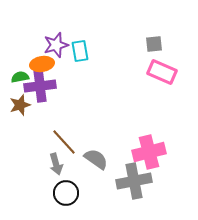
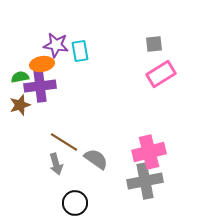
purple star: rotated 25 degrees clockwise
pink rectangle: moved 1 px left, 2 px down; rotated 56 degrees counterclockwise
brown line: rotated 16 degrees counterclockwise
gray cross: moved 11 px right
black circle: moved 9 px right, 10 px down
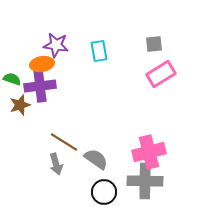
cyan rectangle: moved 19 px right
green semicircle: moved 8 px left, 2 px down; rotated 30 degrees clockwise
gray cross: rotated 12 degrees clockwise
black circle: moved 29 px right, 11 px up
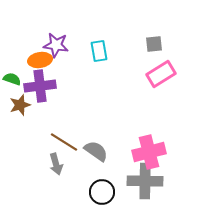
orange ellipse: moved 2 px left, 4 px up
gray semicircle: moved 8 px up
black circle: moved 2 px left
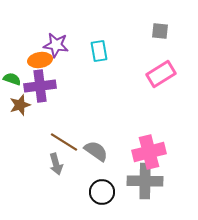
gray square: moved 6 px right, 13 px up; rotated 12 degrees clockwise
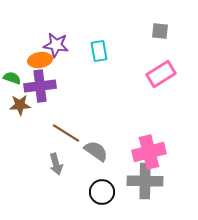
green semicircle: moved 1 px up
brown star: rotated 15 degrees clockwise
brown line: moved 2 px right, 9 px up
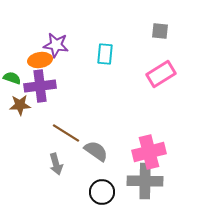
cyan rectangle: moved 6 px right, 3 px down; rotated 15 degrees clockwise
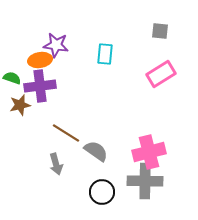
brown star: rotated 10 degrees counterclockwise
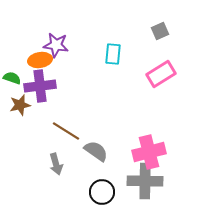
gray square: rotated 30 degrees counterclockwise
cyan rectangle: moved 8 px right
brown line: moved 2 px up
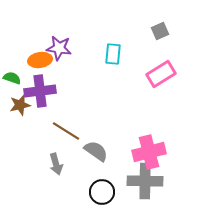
purple star: moved 3 px right, 3 px down
purple cross: moved 5 px down
